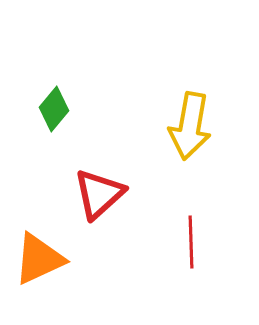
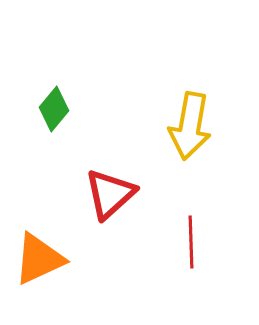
red triangle: moved 11 px right
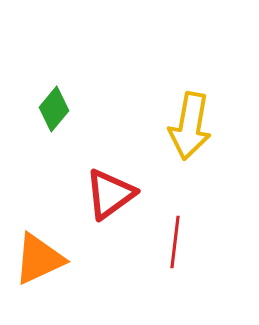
red triangle: rotated 6 degrees clockwise
red line: moved 16 px left; rotated 9 degrees clockwise
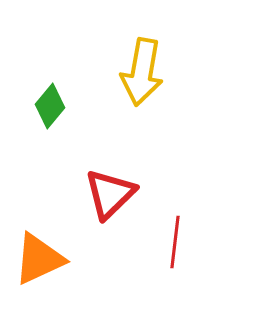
green diamond: moved 4 px left, 3 px up
yellow arrow: moved 48 px left, 54 px up
red triangle: rotated 8 degrees counterclockwise
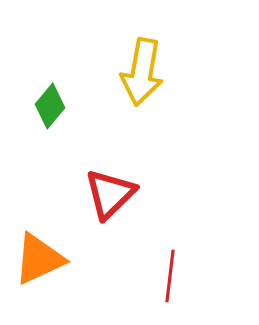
red line: moved 5 px left, 34 px down
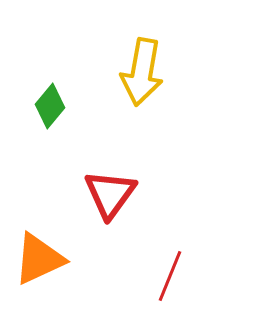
red triangle: rotated 10 degrees counterclockwise
red line: rotated 15 degrees clockwise
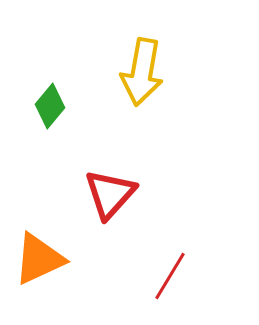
red triangle: rotated 6 degrees clockwise
red line: rotated 9 degrees clockwise
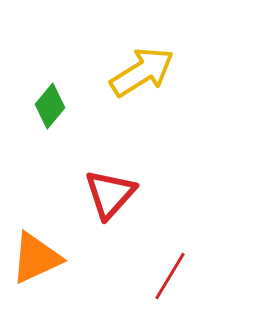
yellow arrow: rotated 132 degrees counterclockwise
orange triangle: moved 3 px left, 1 px up
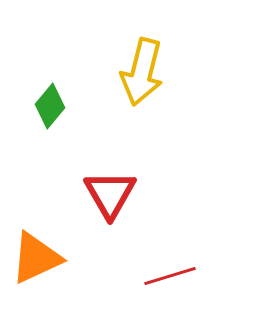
yellow arrow: rotated 136 degrees clockwise
red triangle: rotated 12 degrees counterclockwise
red line: rotated 42 degrees clockwise
